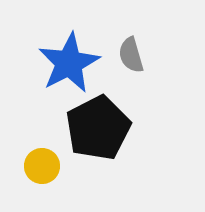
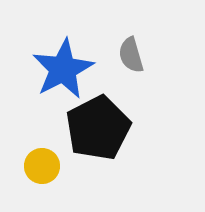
blue star: moved 6 px left, 6 px down
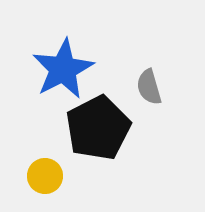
gray semicircle: moved 18 px right, 32 px down
yellow circle: moved 3 px right, 10 px down
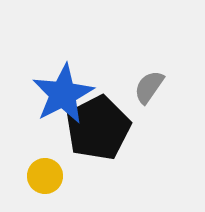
blue star: moved 25 px down
gray semicircle: rotated 51 degrees clockwise
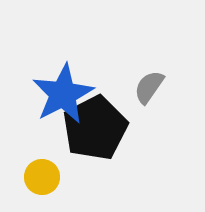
black pentagon: moved 3 px left
yellow circle: moved 3 px left, 1 px down
